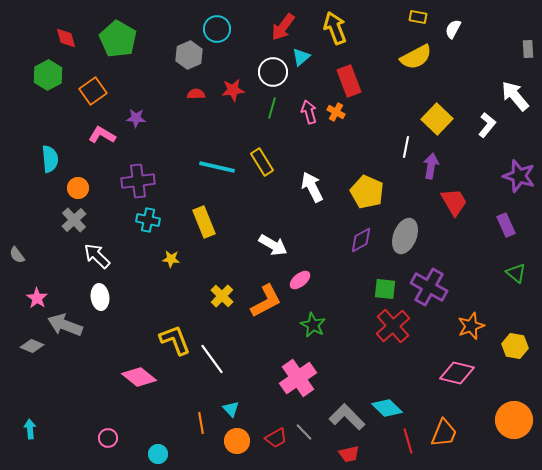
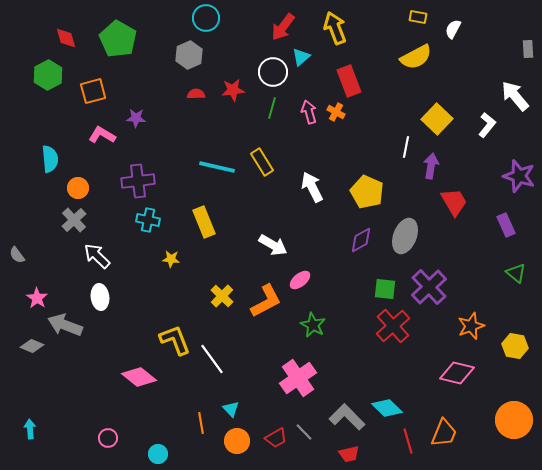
cyan circle at (217, 29): moved 11 px left, 11 px up
orange square at (93, 91): rotated 20 degrees clockwise
purple cross at (429, 287): rotated 18 degrees clockwise
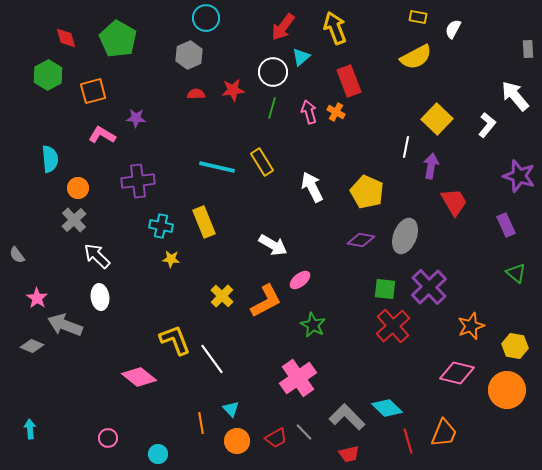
cyan cross at (148, 220): moved 13 px right, 6 px down
purple diamond at (361, 240): rotated 40 degrees clockwise
orange circle at (514, 420): moved 7 px left, 30 px up
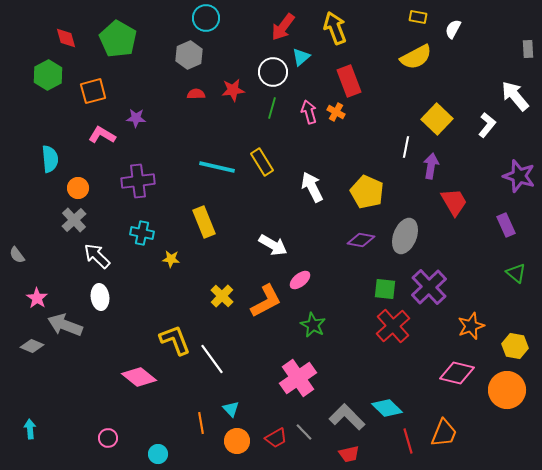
cyan cross at (161, 226): moved 19 px left, 7 px down
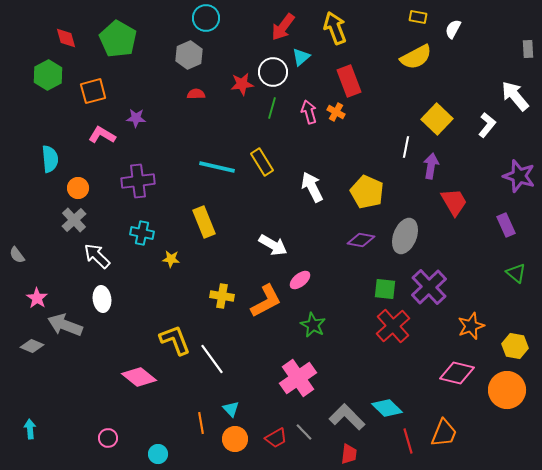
red star at (233, 90): moved 9 px right, 6 px up
yellow cross at (222, 296): rotated 35 degrees counterclockwise
white ellipse at (100, 297): moved 2 px right, 2 px down
orange circle at (237, 441): moved 2 px left, 2 px up
red trapezoid at (349, 454): rotated 70 degrees counterclockwise
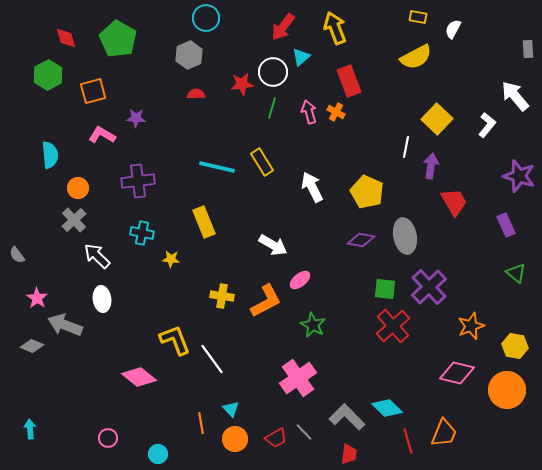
cyan semicircle at (50, 159): moved 4 px up
gray ellipse at (405, 236): rotated 32 degrees counterclockwise
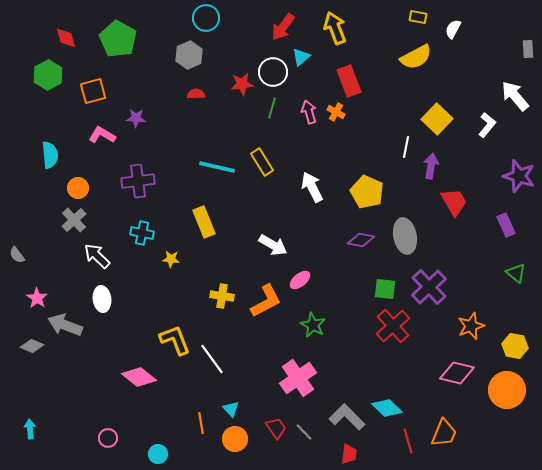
red trapezoid at (276, 438): moved 10 px up; rotated 95 degrees counterclockwise
